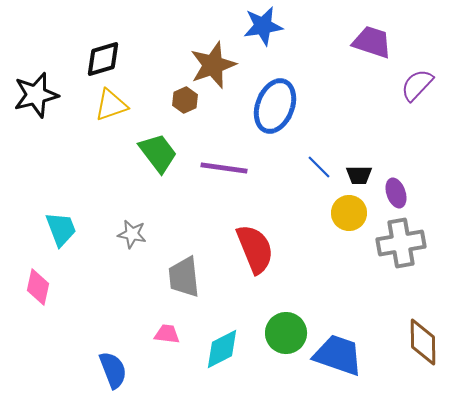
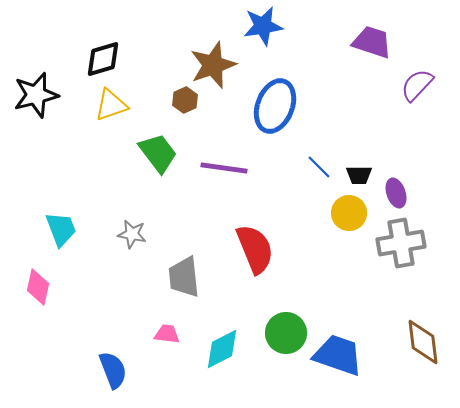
brown diamond: rotated 6 degrees counterclockwise
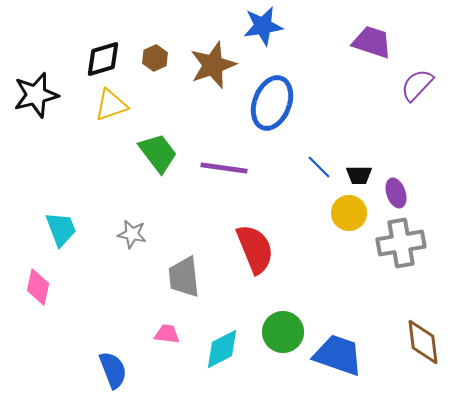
brown hexagon: moved 30 px left, 42 px up
blue ellipse: moved 3 px left, 3 px up
green circle: moved 3 px left, 1 px up
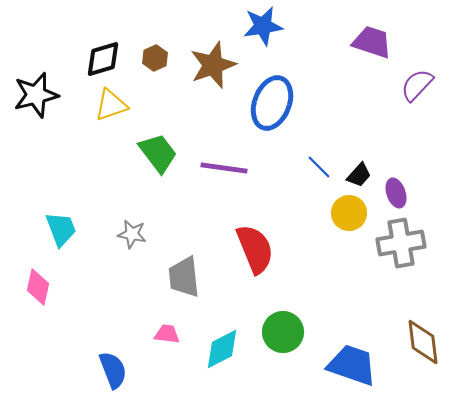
black trapezoid: rotated 48 degrees counterclockwise
blue trapezoid: moved 14 px right, 10 px down
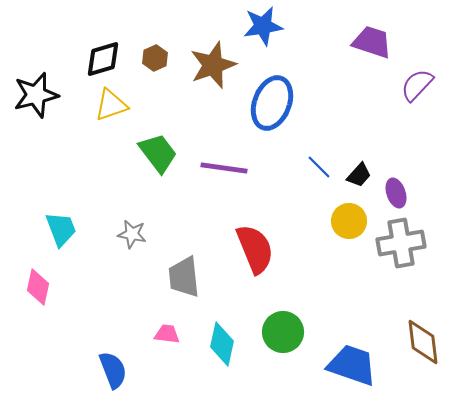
yellow circle: moved 8 px down
cyan diamond: moved 5 px up; rotated 51 degrees counterclockwise
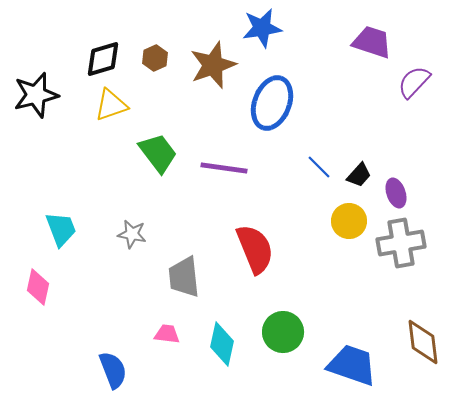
blue star: moved 1 px left, 2 px down
purple semicircle: moved 3 px left, 3 px up
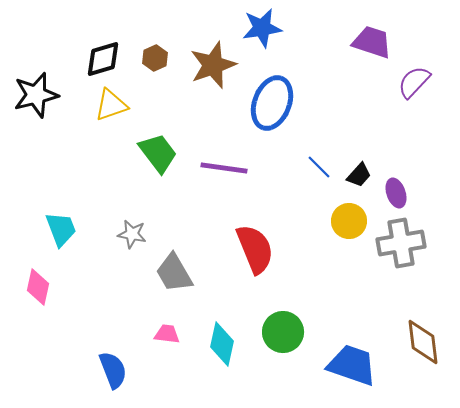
gray trapezoid: moved 10 px left, 4 px up; rotated 24 degrees counterclockwise
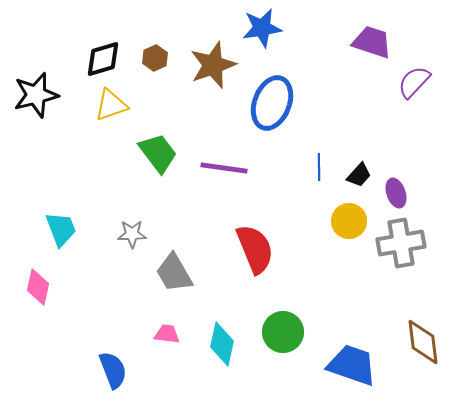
blue line: rotated 44 degrees clockwise
gray star: rotated 12 degrees counterclockwise
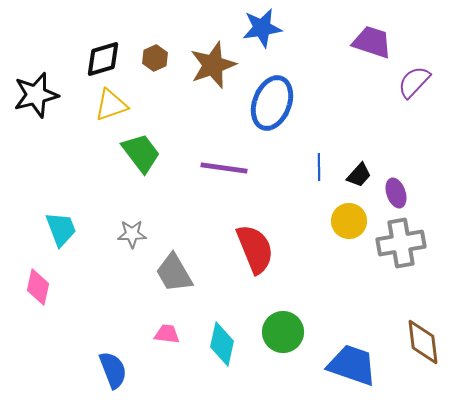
green trapezoid: moved 17 px left
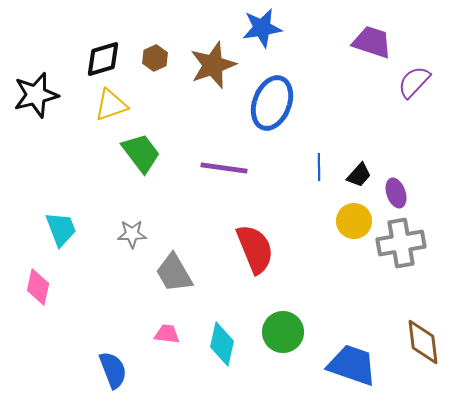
yellow circle: moved 5 px right
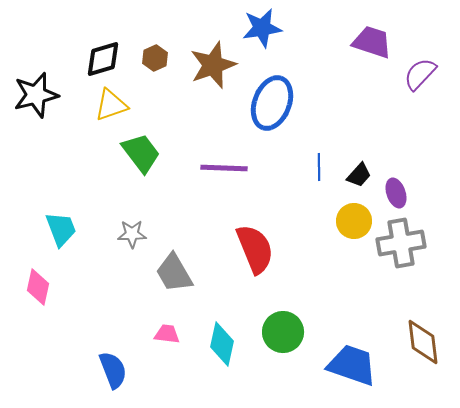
purple semicircle: moved 6 px right, 8 px up
purple line: rotated 6 degrees counterclockwise
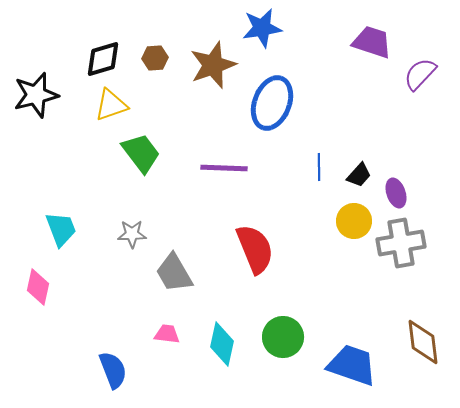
brown hexagon: rotated 20 degrees clockwise
green circle: moved 5 px down
